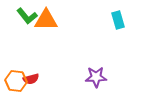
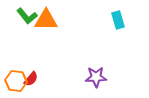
red semicircle: rotated 35 degrees counterclockwise
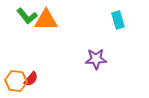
purple star: moved 18 px up
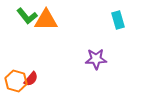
orange hexagon: rotated 10 degrees clockwise
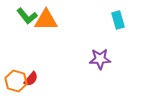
purple star: moved 4 px right
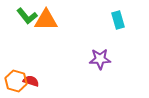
red semicircle: moved 2 px down; rotated 112 degrees counterclockwise
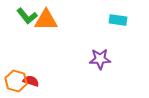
cyan rectangle: rotated 66 degrees counterclockwise
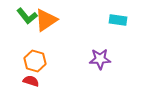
orange triangle: rotated 35 degrees counterclockwise
orange hexagon: moved 19 px right, 20 px up
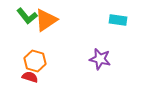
purple star: rotated 15 degrees clockwise
red semicircle: moved 1 px left, 4 px up
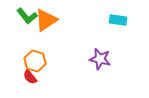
red semicircle: rotated 147 degrees counterclockwise
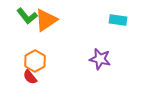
orange hexagon: rotated 15 degrees clockwise
